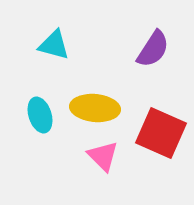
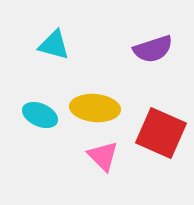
purple semicircle: rotated 39 degrees clockwise
cyan ellipse: rotated 48 degrees counterclockwise
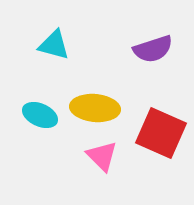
pink triangle: moved 1 px left
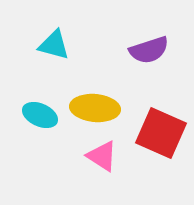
purple semicircle: moved 4 px left, 1 px down
pink triangle: rotated 12 degrees counterclockwise
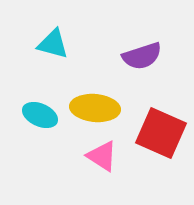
cyan triangle: moved 1 px left, 1 px up
purple semicircle: moved 7 px left, 6 px down
